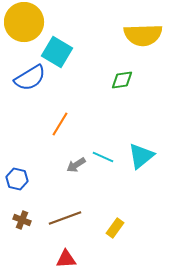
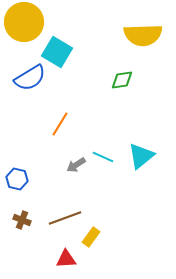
yellow rectangle: moved 24 px left, 9 px down
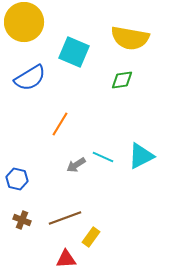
yellow semicircle: moved 13 px left, 3 px down; rotated 12 degrees clockwise
cyan square: moved 17 px right; rotated 8 degrees counterclockwise
cyan triangle: rotated 12 degrees clockwise
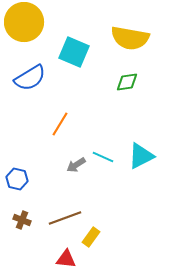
green diamond: moved 5 px right, 2 px down
red triangle: rotated 10 degrees clockwise
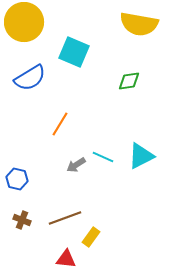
yellow semicircle: moved 9 px right, 14 px up
green diamond: moved 2 px right, 1 px up
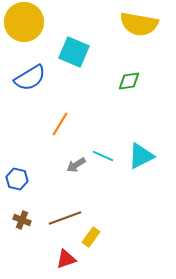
cyan line: moved 1 px up
red triangle: rotated 25 degrees counterclockwise
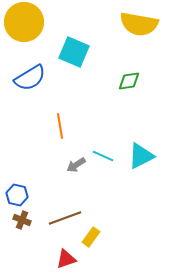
orange line: moved 2 px down; rotated 40 degrees counterclockwise
blue hexagon: moved 16 px down
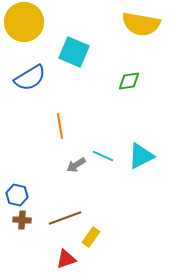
yellow semicircle: moved 2 px right
brown cross: rotated 18 degrees counterclockwise
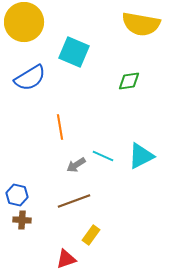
orange line: moved 1 px down
brown line: moved 9 px right, 17 px up
yellow rectangle: moved 2 px up
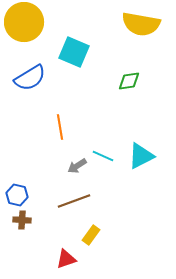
gray arrow: moved 1 px right, 1 px down
